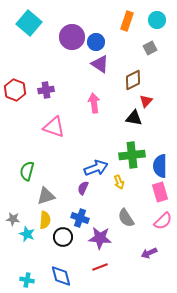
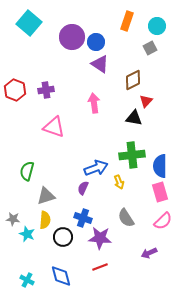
cyan circle: moved 6 px down
blue cross: moved 3 px right
cyan cross: rotated 16 degrees clockwise
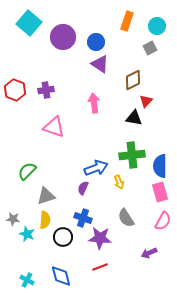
purple circle: moved 9 px left
green semicircle: rotated 30 degrees clockwise
pink semicircle: rotated 18 degrees counterclockwise
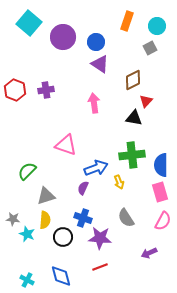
pink triangle: moved 12 px right, 18 px down
blue semicircle: moved 1 px right, 1 px up
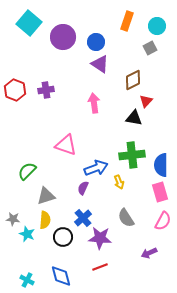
blue cross: rotated 30 degrees clockwise
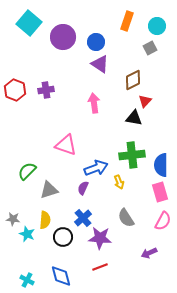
red triangle: moved 1 px left
gray triangle: moved 3 px right, 6 px up
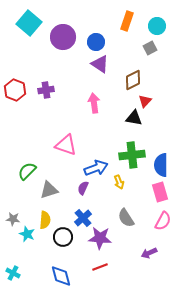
cyan cross: moved 14 px left, 7 px up
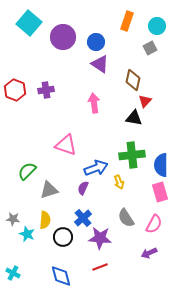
brown diamond: rotated 50 degrees counterclockwise
pink semicircle: moved 9 px left, 3 px down
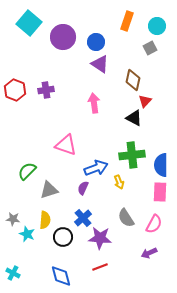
black triangle: rotated 18 degrees clockwise
pink rectangle: rotated 18 degrees clockwise
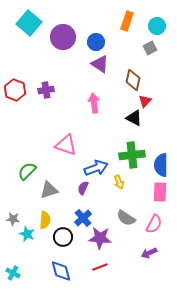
gray semicircle: rotated 24 degrees counterclockwise
blue diamond: moved 5 px up
